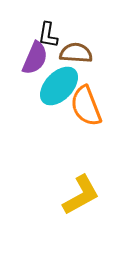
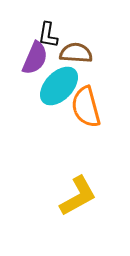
orange semicircle: moved 1 px down; rotated 6 degrees clockwise
yellow L-shape: moved 3 px left, 1 px down
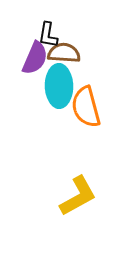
brown semicircle: moved 12 px left
cyan ellipse: rotated 45 degrees counterclockwise
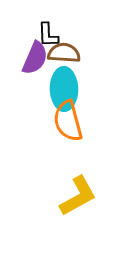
black L-shape: rotated 12 degrees counterclockwise
cyan ellipse: moved 5 px right, 3 px down
orange semicircle: moved 18 px left, 14 px down
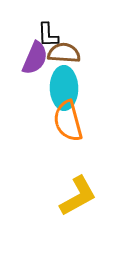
cyan ellipse: moved 1 px up
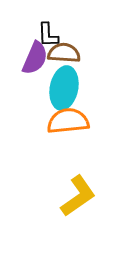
cyan ellipse: rotated 12 degrees clockwise
orange semicircle: rotated 99 degrees clockwise
yellow L-shape: rotated 6 degrees counterclockwise
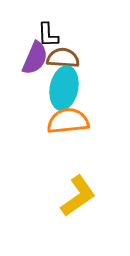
brown semicircle: moved 1 px left, 5 px down
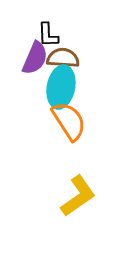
cyan ellipse: moved 3 px left, 1 px up
orange semicircle: moved 1 px right; rotated 63 degrees clockwise
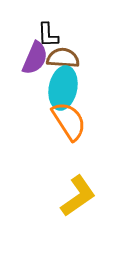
cyan ellipse: moved 2 px right, 1 px down
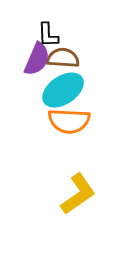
purple semicircle: moved 2 px right, 1 px down
cyan ellipse: moved 2 px down; rotated 45 degrees clockwise
orange semicircle: rotated 126 degrees clockwise
yellow L-shape: moved 2 px up
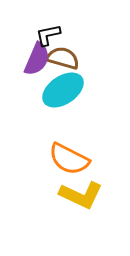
black L-shape: rotated 80 degrees clockwise
brown semicircle: rotated 12 degrees clockwise
orange semicircle: moved 38 px down; rotated 24 degrees clockwise
yellow L-shape: moved 3 px right, 1 px down; rotated 60 degrees clockwise
